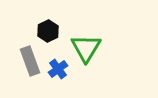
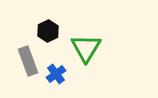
gray rectangle: moved 2 px left
blue cross: moved 2 px left, 5 px down
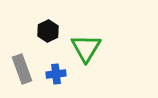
gray rectangle: moved 6 px left, 8 px down
blue cross: rotated 30 degrees clockwise
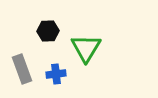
black hexagon: rotated 25 degrees clockwise
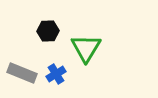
gray rectangle: moved 4 px down; rotated 48 degrees counterclockwise
blue cross: rotated 24 degrees counterclockwise
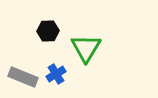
gray rectangle: moved 1 px right, 4 px down
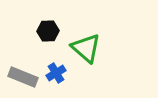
green triangle: rotated 20 degrees counterclockwise
blue cross: moved 1 px up
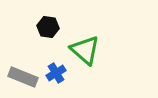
black hexagon: moved 4 px up; rotated 10 degrees clockwise
green triangle: moved 1 px left, 2 px down
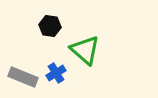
black hexagon: moved 2 px right, 1 px up
